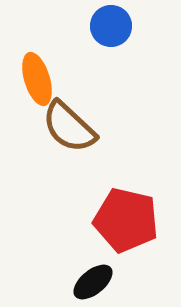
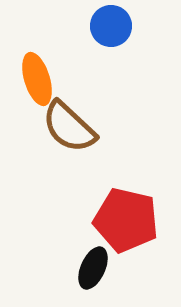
black ellipse: moved 14 px up; rotated 27 degrees counterclockwise
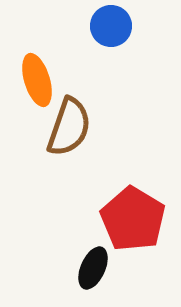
orange ellipse: moved 1 px down
brown semicircle: rotated 114 degrees counterclockwise
red pentagon: moved 7 px right, 1 px up; rotated 18 degrees clockwise
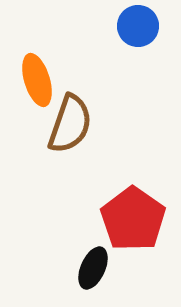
blue circle: moved 27 px right
brown semicircle: moved 1 px right, 3 px up
red pentagon: rotated 4 degrees clockwise
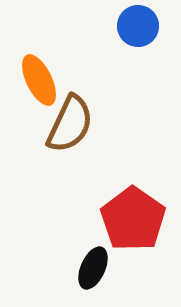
orange ellipse: moved 2 px right; rotated 9 degrees counterclockwise
brown semicircle: rotated 6 degrees clockwise
